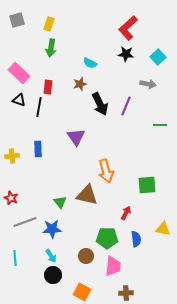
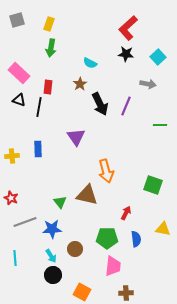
brown star: rotated 16 degrees counterclockwise
green square: moved 6 px right; rotated 24 degrees clockwise
brown circle: moved 11 px left, 7 px up
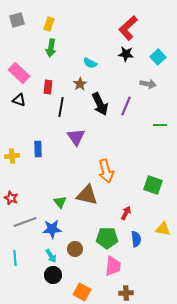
black line: moved 22 px right
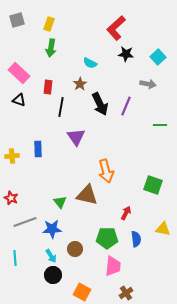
red L-shape: moved 12 px left
brown cross: rotated 32 degrees counterclockwise
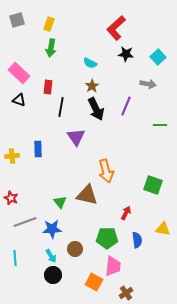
brown star: moved 12 px right, 2 px down
black arrow: moved 4 px left, 5 px down
blue semicircle: moved 1 px right, 1 px down
orange square: moved 12 px right, 10 px up
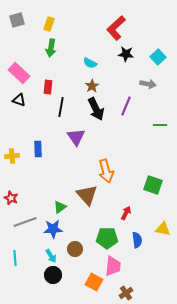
brown triangle: rotated 35 degrees clockwise
green triangle: moved 5 px down; rotated 32 degrees clockwise
blue star: moved 1 px right
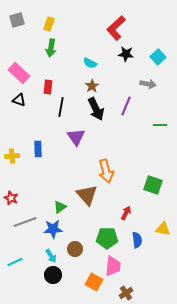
cyan line: moved 4 px down; rotated 70 degrees clockwise
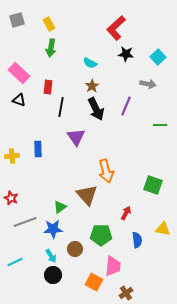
yellow rectangle: rotated 48 degrees counterclockwise
green pentagon: moved 6 px left, 3 px up
